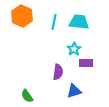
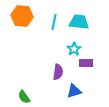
orange hexagon: rotated 20 degrees counterclockwise
green semicircle: moved 3 px left, 1 px down
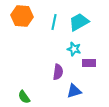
cyan trapezoid: rotated 35 degrees counterclockwise
cyan star: rotated 24 degrees counterclockwise
purple rectangle: moved 3 px right
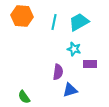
purple rectangle: moved 1 px right, 1 px down
blue triangle: moved 4 px left, 1 px up
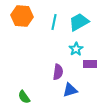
cyan star: moved 2 px right; rotated 24 degrees clockwise
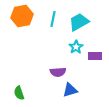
orange hexagon: rotated 15 degrees counterclockwise
cyan line: moved 1 px left, 3 px up
cyan star: moved 2 px up
purple rectangle: moved 5 px right, 8 px up
purple semicircle: rotated 77 degrees clockwise
green semicircle: moved 5 px left, 4 px up; rotated 16 degrees clockwise
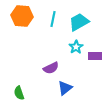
orange hexagon: rotated 15 degrees clockwise
purple semicircle: moved 7 px left, 4 px up; rotated 21 degrees counterclockwise
blue triangle: moved 5 px left, 2 px up; rotated 21 degrees counterclockwise
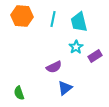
cyan trapezoid: rotated 75 degrees counterclockwise
purple rectangle: rotated 32 degrees counterclockwise
purple semicircle: moved 3 px right, 1 px up
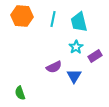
blue triangle: moved 9 px right, 12 px up; rotated 21 degrees counterclockwise
green semicircle: moved 1 px right
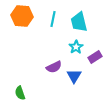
purple rectangle: moved 1 px down
